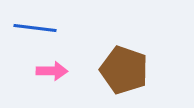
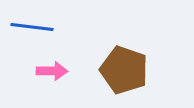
blue line: moved 3 px left, 1 px up
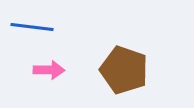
pink arrow: moved 3 px left, 1 px up
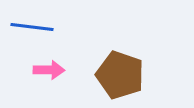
brown pentagon: moved 4 px left, 5 px down
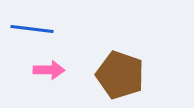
blue line: moved 2 px down
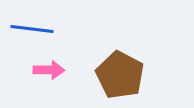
brown pentagon: rotated 9 degrees clockwise
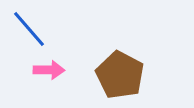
blue line: moved 3 px left; rotated 42 degrees clockwise
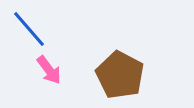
pink arrow: rotated 52 degrees clockwise
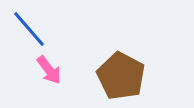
brown pentagon: moved 1 px right, 1 px down
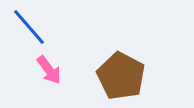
blue line: moved 2 px up
